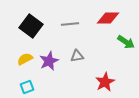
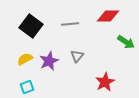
red diamond: moved 2 px up
gray triangle: rotated 40 degrees counterclockwise
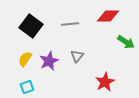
yellow semicircle: rotated 28 degrees counterclockwise
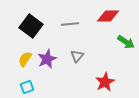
purple star: moved 2 px left, 2 px up
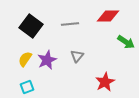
purple star: moved 1 px down
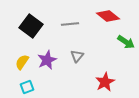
red diamond: rotated 40 degrees clockwise
yellow semicircle: moved 3 px left, 3 px down
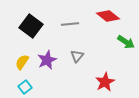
cyan square: moved 2 px left; rotated 16 degrees counterclockwise
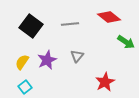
red diamond: moved 1 px right, 1 px down
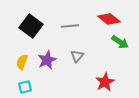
red diamond: moved 2 px down
gray line: moved 2 px down
green arrow: moved 6 px left
yellow semicircle: rotated 14 degrees counterclockwise
cyan square: rotated 24 degrees clockwise
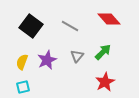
red diamond: rotated 10 degrees clockwise
gray line: rotated 36 degrees clockwise
green arrow: moved 17 px left, 10 px down; rotated 78 degrees counterclockwise
cyan square: moved 2 px left
